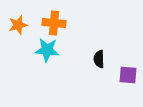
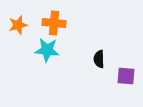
purple square: moved 2 px left, 1 px down
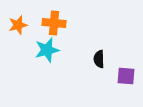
cyan star: rotated 20 degrees counterclockwise
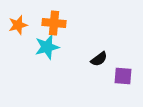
cyan star: moved 3 px up
black semicircle: rotated 126 degrees counterclockwise
purple square: moved 3 px left
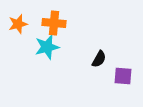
orange star: moved 1 px up
black semicircle: rotated 24 degrees counterclockwise
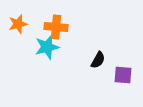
orange cross: moved 2 px right, 4 px down
black semicircle: moved 1 px left, 1 px down
purple square: moved 1 px up
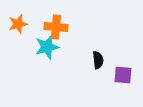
black semicircle: rotated 36 degrees counterclockwise
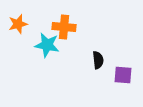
orange cross: moved 8 px right
cyan star: moved 2 px up; rotated 25 degrees clockwise
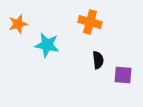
orange cross: moved 26 px right, 5 px up; rotated 10 degrees clockwise
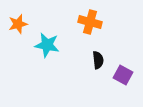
purple square: rotated 24 degrees clockwise
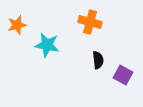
orange star: moved 1 px left, 1 px down
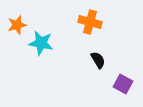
cyan star: moved 6 px left, 2 px up
black semicircle: rotated 24 degrees counterclockwise
purple square: moved 9 px down
